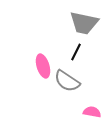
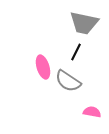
pink ellipse: moved 1 px down
gray semicircle: moved 1 px right
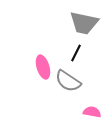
black line: moved 1 px down
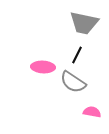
black line: moved 1 px right, 2 px down
pink ellipse: rotated 70 degrees counterclockwise
gray semicircle: moved 5 px right, 1 px down
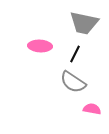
black line: moved 2 px left, 1 px up
pink ellipse: moved 3 px left, 21 px up
pink semicircle: moved 3 px up
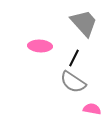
gray trapezoid: rotated 144 degrees counterclockwise
black line: moved 1 px left, 4 px down
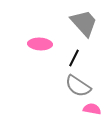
pink ellipse: moved 2 px up
gray semicircle: moved 5 px right, 4 px down
